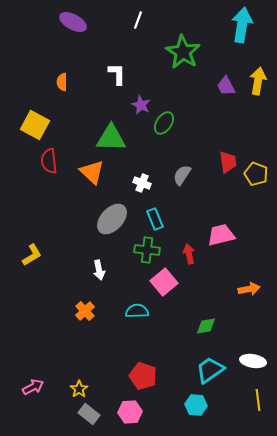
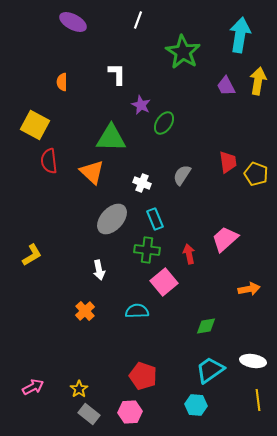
cyan arrow: moved 2 px left, 10 px down
pink trapezoid: moved 4 px right, 4 px down; rotated 28 degrees counterclockwise
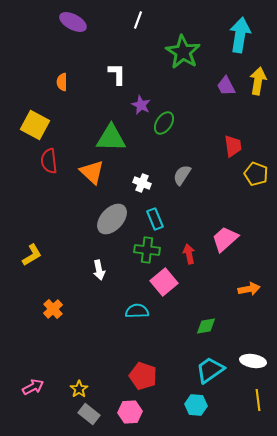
red trapezoid: moved 5 px right, 16 px up
orange cross: moved 32 px left, 2 px up
